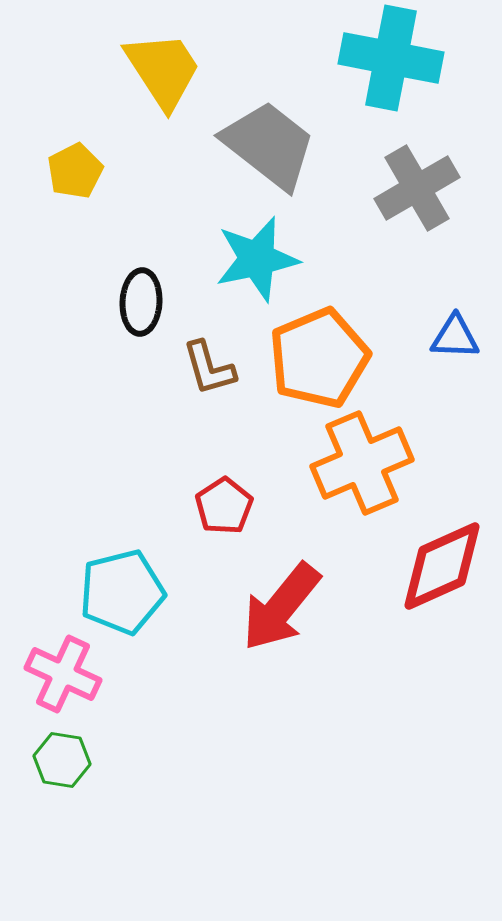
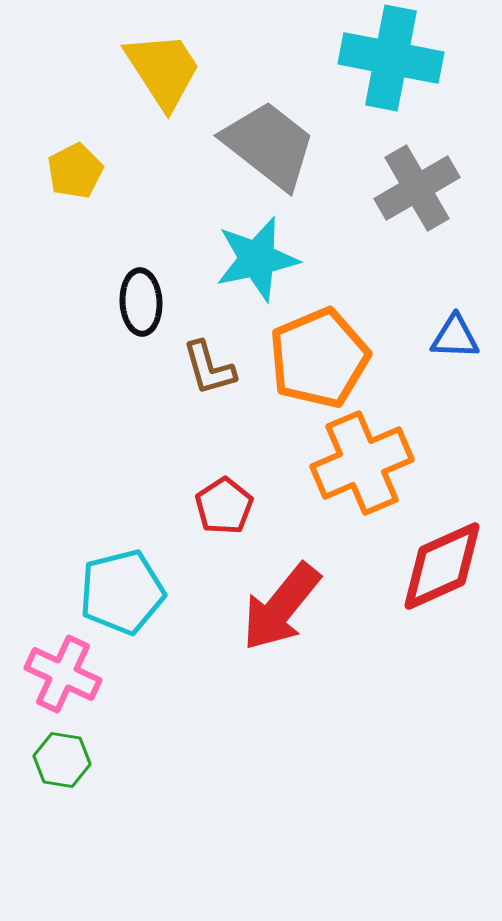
black ellipse: rotated 6 degrees counterclockwise
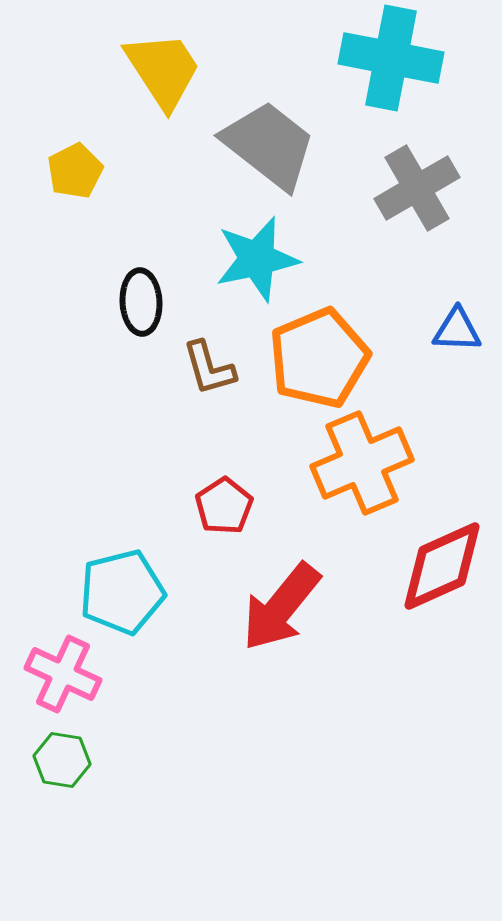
blue triangle: moved 2 px right, 7 px up
